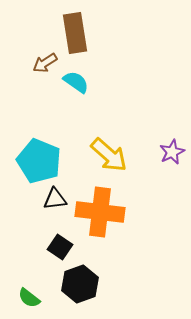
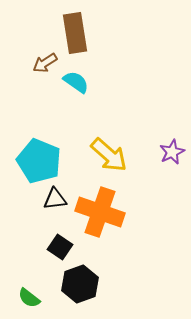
orange cross: rotated 12 degrees clockwise
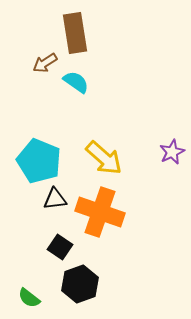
yellow arrow: moved 5 px left, 3 px down
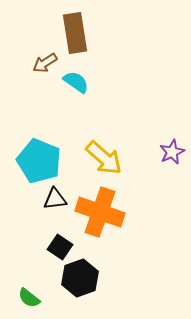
black hexagon: moved 6 px up
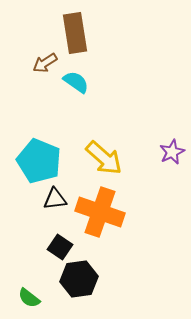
black hexagon: moved 1 px left, 1 px down; rotated 12 degrees clockwise
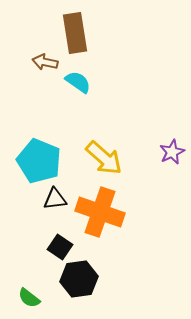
brown arrow: moved 1 px up; rotated 45 degrees clockwise
cyan semicircle: moved 2 px right
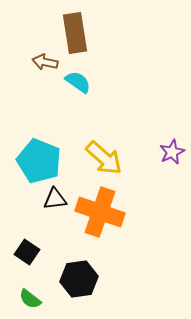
black square: moved 33 px left, 5 px down
green semicircle: moved 1 px right, 1 px down
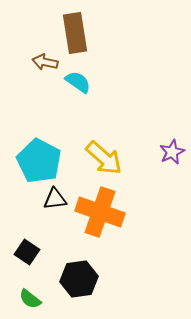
cyan pentagon: rotated 6 degrees clockwise
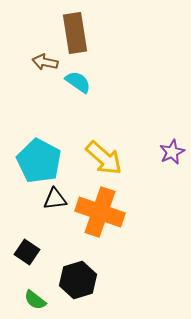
black hexagon: moved 1 px left, 1 px down; rotated 9 degrees counterclockwise
green semicircle: moved 5 px right, 1 px down
